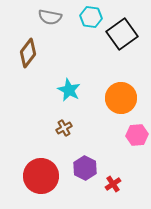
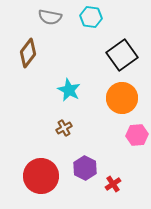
black square: moved 21 px down
orange circle: moved 1 px right
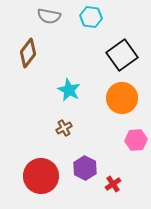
gray semicircle: moved 1 px left, 1 px up
pink hexagon: moved 1 px left, 5 px down
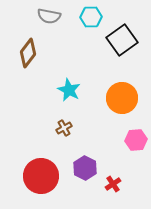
cyan hexagon: rotated 10 degrees counterclockwise
black square: moved 15 px up
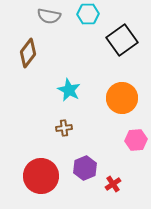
cyan hexagon: moved 3 px left, 3 px up
brown cross: rotated 21 degrees clockwise
purple hexagon: rotated 10 degrees clockwise
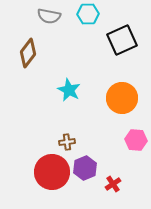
black square: rotated 12 degrees clockwise
brown cross: moved 3 px right, 14 px down
pink hexagon: rotated 10 degrees clockwise
red circle: moved 11 px right, 4 px up
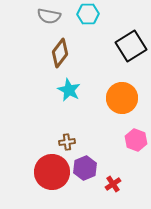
black square: moved 9 px right, 6 px down; rotated 8 degrees counterclockwise
brown diamond: moved 32 px right
pink hexagon: rotated 15 degrees clockwise
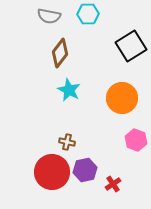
brown cross: rotated 21 degrees clockwise
purple hexagon: moved 2 px down; rotated 10 degrees clockwise
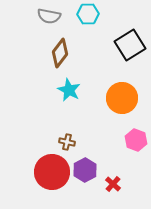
black square: moved 1 px left, 1 px up
purple hexagon: rotated 15 degrees counterclockwise
red cross: rotated 14 degrees counterclockwise
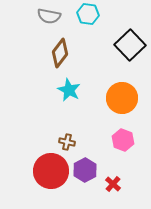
cyan hexagon: rotated 10 degrees clockwise
black square: rotated 12 degrees counterclockwise
pink hexagon: moved 13 px left
red circle: moved 1 px left, 1 px up
